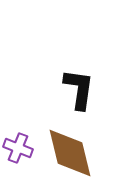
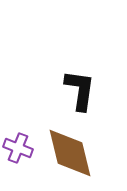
black L-shape: moved 1 px right, 1 px down
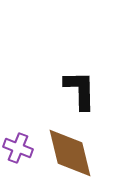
black L-shape: rotated 9 degrees counterclockwise
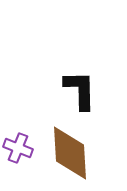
brown diamond: rotated 10 degrees clockwise
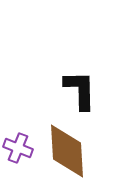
brown diamond: moved 3 px left, 2 px up
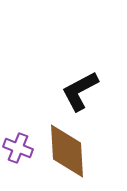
black L-shape: moved 1 px down; rotated 117 degrees counterclockwise
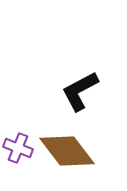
brown diamond: rotated 34 degrees counterclockwise
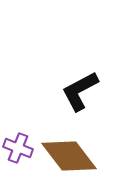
brown diamond: moved 2 px right, 5 px down
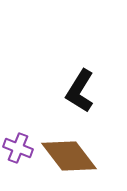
black L-shape: rotated 30 degrees counterclockwise
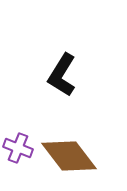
black L-shape: moved 18 px left, 16 px up
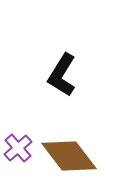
purple cross: rotated 28 degrees clockwise
